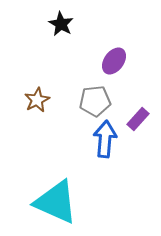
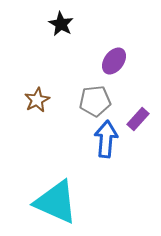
blue arrow: moved 1 px right
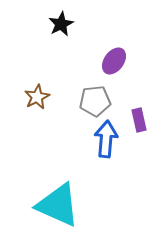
black star: rotated 15 degrees clockwise
brown star: moved 3 px up
purple rectangle: moved 1 px right, 1 px down; rotated 55 degrees counterclockwise
cyan triangle: moved 2 px right, 3 px down
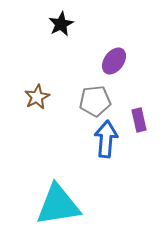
cyan triangle: rotated 33 degrees counterclockwise
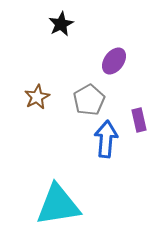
gray pentagon: moved 6 px left, 1 px up; rotated 24 degrees counterclockwise
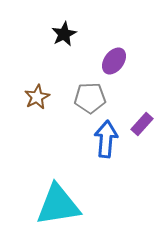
black star: moved 3 px right, 10 px down
gray pentagon: moved 1 px right, 2 px up; rotated 28 degrees clockwise
purple rectangle: moved 3 px right, 4 px down; rotated 55 degrees clockwise
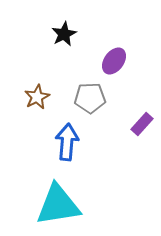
blue arrow: moved 39 px left, 3 px down
